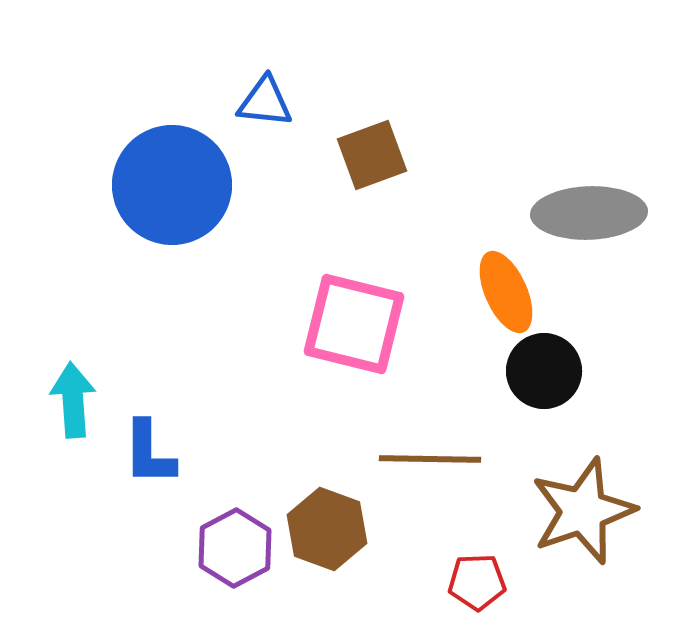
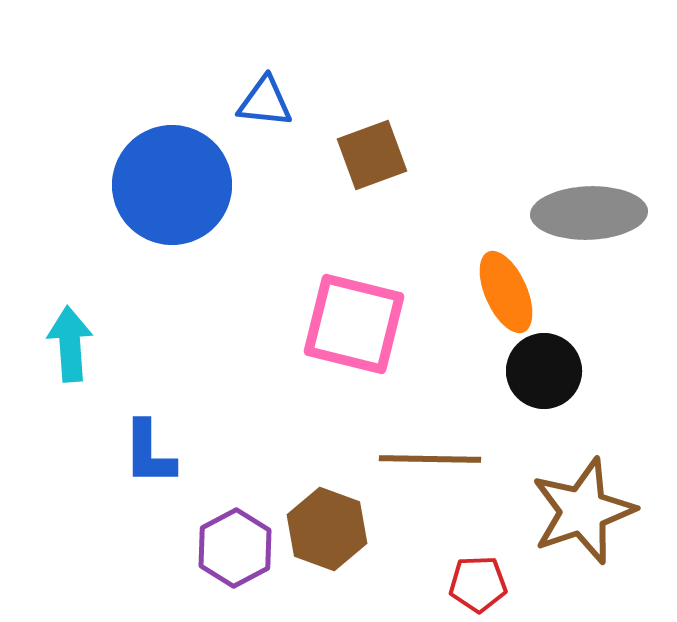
cyan arrow: moved 3 px left, 56 px up
red pentagon: moved 1 px right, 2 px down
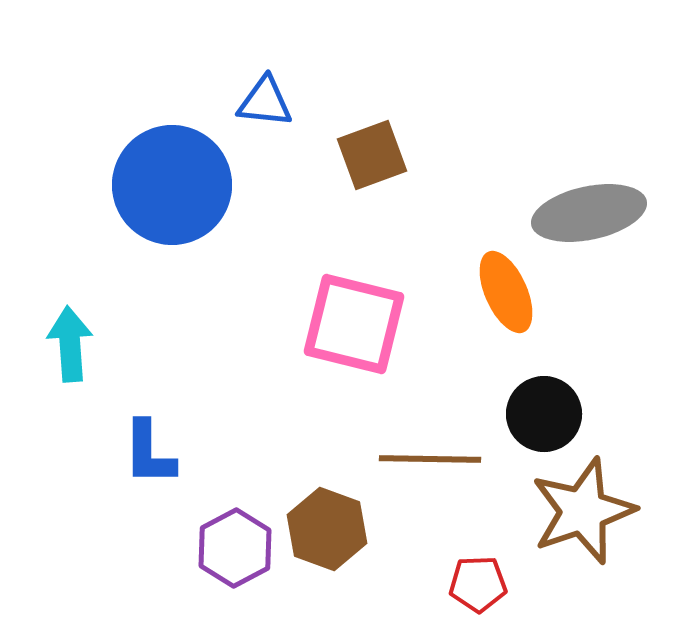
gray ellipse: rotated 10 degrees counterclockwise
black circle: moved 43 px down
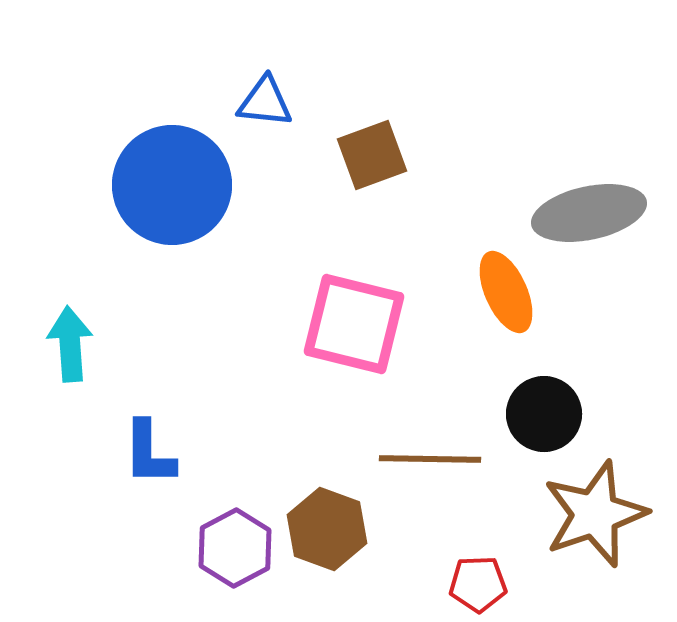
brown star: moved 12 px right, 3 px down
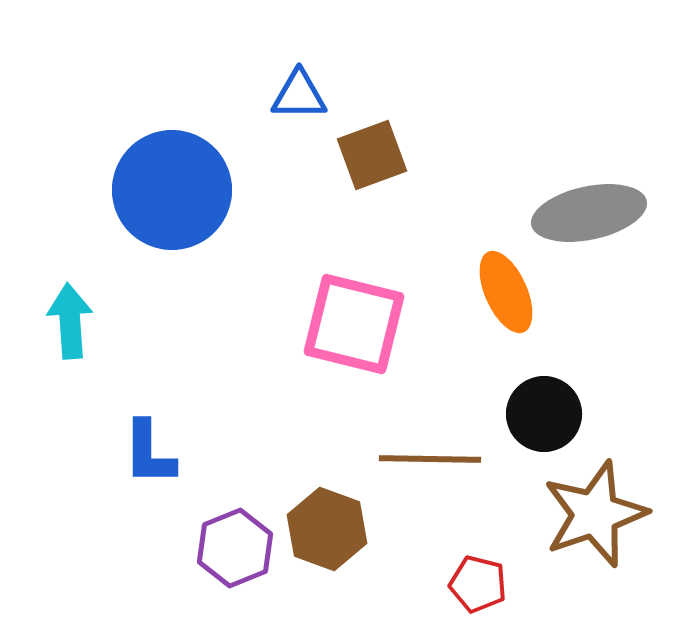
blue triangle: moved 34 px right, 7 px up; rotated 6 degrees counterclockwise
blue circle: moved 5 px down
cyan arrow: moved 23 px up
purple hexagon: rotated 6 degrees clockwise
red pentagon: rotated 16 degrees clockwise
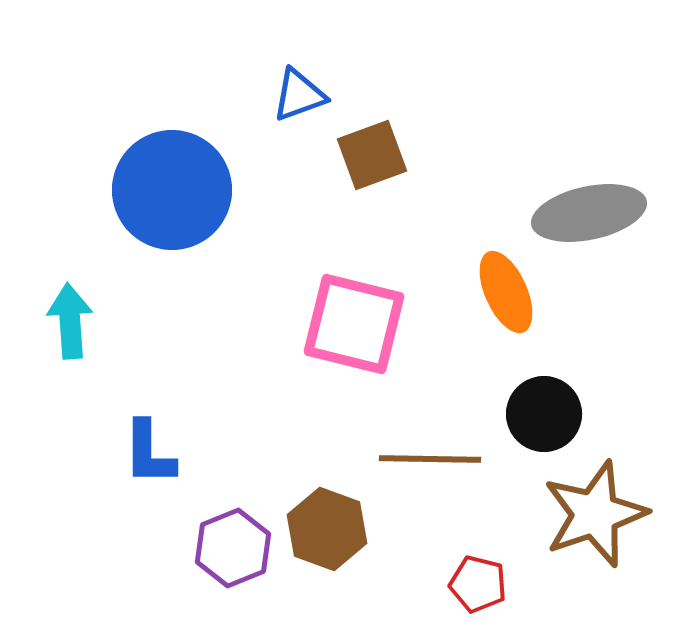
blue triangle: rotated 20 degrees counterclockwise
purple hexagon: moved 2 px left
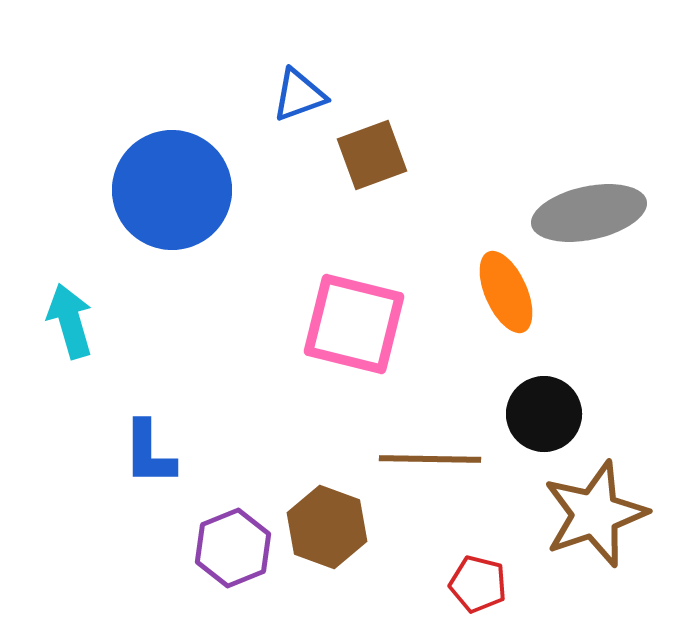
cyan arrow: rotated 12 degrees counterclockwise
brown hexagon: moved 2 px up
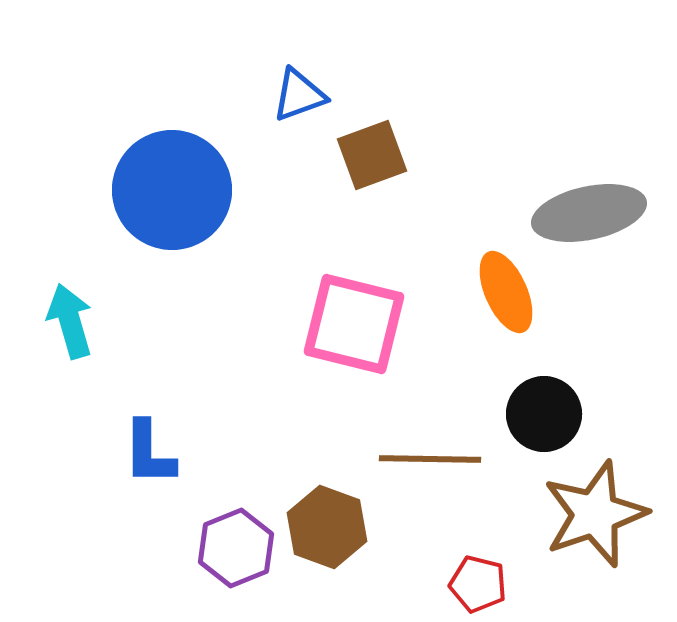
purple hexagon: moved 3 px right
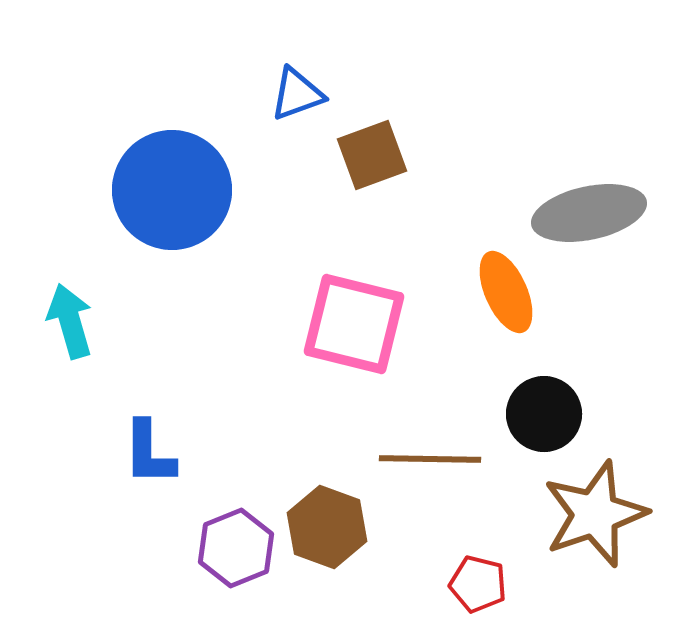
blue triangle: moved 2 px left, 1 px up
